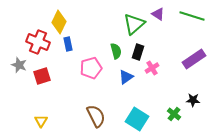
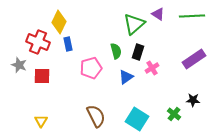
green line: rotated 20 degrees counterclockwise
red square: rotated 18 degrees clockwise
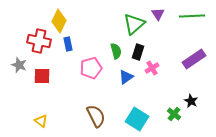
purple triangle: rotated 24 degrees clockwise
yellow diamond: moved 1 px up
red cross: moved 1 px right, 1 px up; rotated 10 degrees counterclockwise
black star: moved 2 px left, 1 px down; rotated 24 degrees clockwise
yellow triangle: rotated 24 degrees counterclockwise
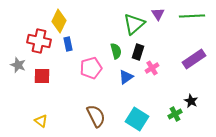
gray star: moved 1 px left
green cross: moved 1 px right; rotated 24 degrees clockwise
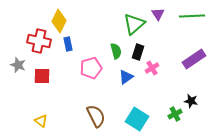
black star: rotated 16 degrees counterclockwise
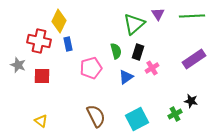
cyan square: rotated 30 degrees clockwise
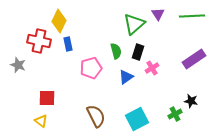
red square: moved 5 px right, 22 px down
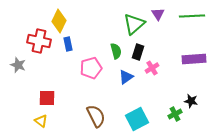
purple rectangle: rotated 30 degrees clockwise
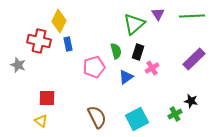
purple rectangle: rotated 40 degrees counterclockwise
pink pentagon: moved 3 px right, 1 px up
brown semicircle: moved 1 px right, 1 px down
